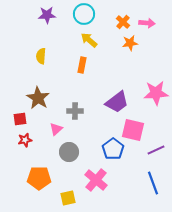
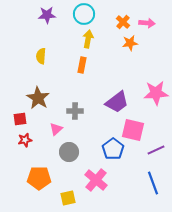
yellow arrow: moved 1 px left, 1 px up; rotated 60 degrees clockwise
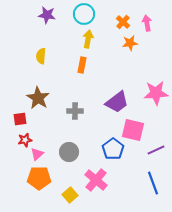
purple star: rotated 12 degrees clockwise
pink arrow: rotated 105 degrees counterclockwise
pink triangle: moved 19 px left, 25 px down
yellow square: moved 2 px right, 3 px up; rotated 28 degrees counterclockwise
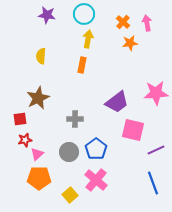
brown star: rotated 15 degrees clockwise
gray cross: moved 8 px down
blue pentagon: moved 17 px left
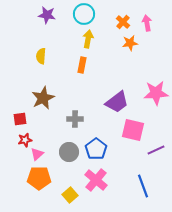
brown star: moved 5 px right
blue line: moved 10 px left, 3 px down
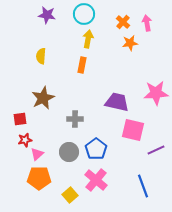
purple trapezoid: rotated 130 degrees counterclockwise
